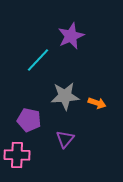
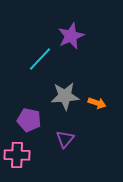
cyan line: moved 2 px right, 1 px up
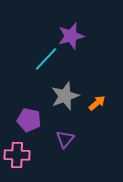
purple star: rotated 8 degrees clockwise
cyan line: moved 6 px right
gray star: rotated 16 degrees counterclockwise
orange arrow: rotated 60 degrees counterclockwise
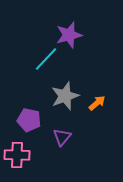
purple star: moved 2 px left, 1 px up
purple triangle: moved 3 px left, 2 px up
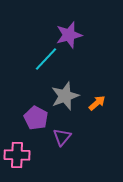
purple pentagon: moved 7 px right, 2 px up; rotated 15 degrees clockwise
